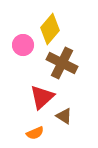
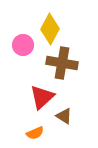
yellow diamond: rotated 12 degrees counterclockwise
brown cross: rotated 16 degrees counterclockwise
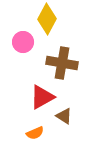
yellow diamond: moved 3 px left, 10 px up
pink circle: moved 3 px up
red triangle: rotated 12 degrees clockwise
